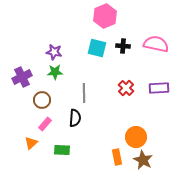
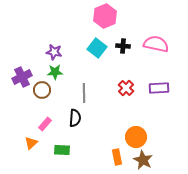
cyan square: rotated 24 degrees clockwise
brown circle: moved 10 px up
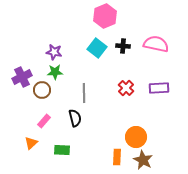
black semicircle: rotated 18 degrees counterclockwise
pink rectangle: moved 1 px left, 3 px up
orange rectangle: rotated 14 degrees clockwise
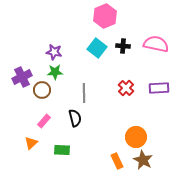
orange rectangle: moved 4 px down; rotated 28 degrees counterclockwise
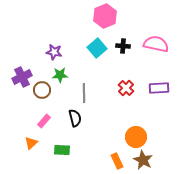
cyan square: rotated 12 degrees clockwise
green star: moved 5 px right, 3 px down
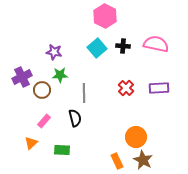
pink hexagon: rotated 10 degrees counterclockwise
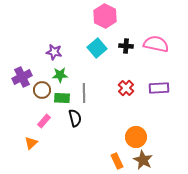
black cross: moved 3 px right
green rectangle: moved 52 px up
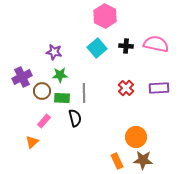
brown circle: moved 1 px down
orange triangle: moved 1 px right, 1 px up
brown star: rotated 24 degrees counterclockwise
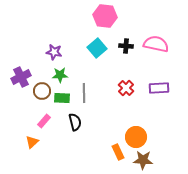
pink hexagon: rotated 20 degrees counterclockwise
purple cross: moved 1 px left
black semicircle: moved 4 px down
orange rectangle: moved 1 px right, 9 px up
